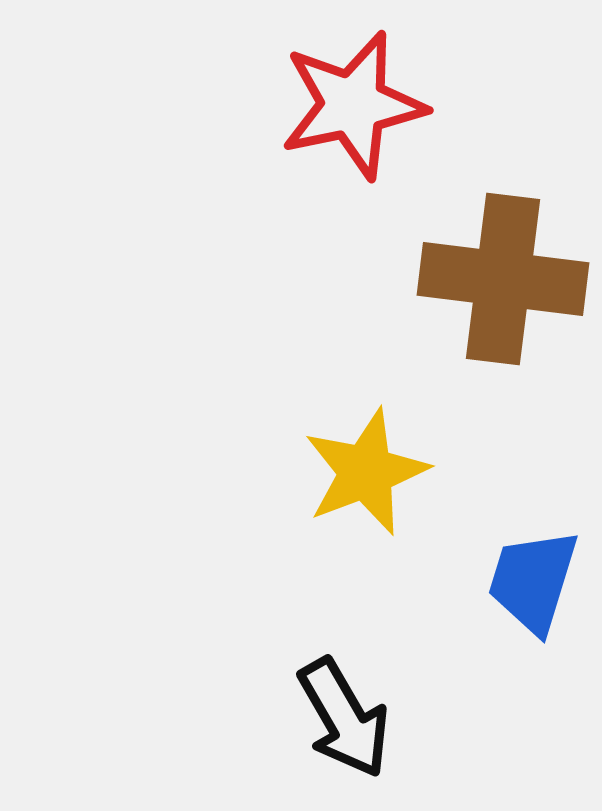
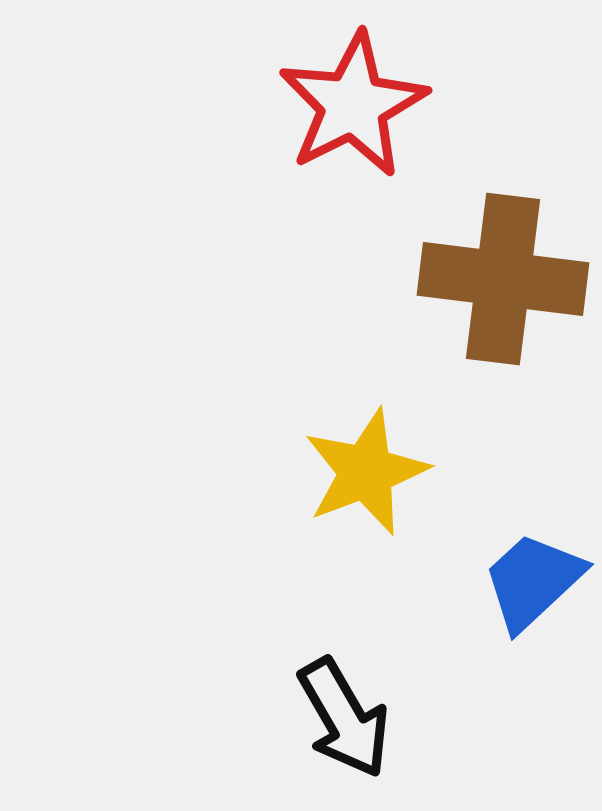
red star: rotated 15 degrees counterclockwise
blue trapezoid: rotated 30 degrees clockwise
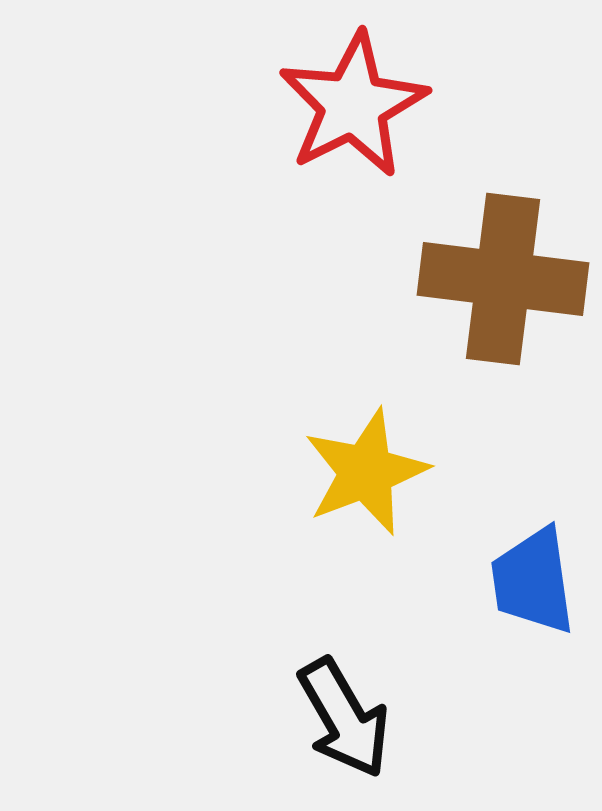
blue trapezoid: rotated 55 degrees counterclockwise
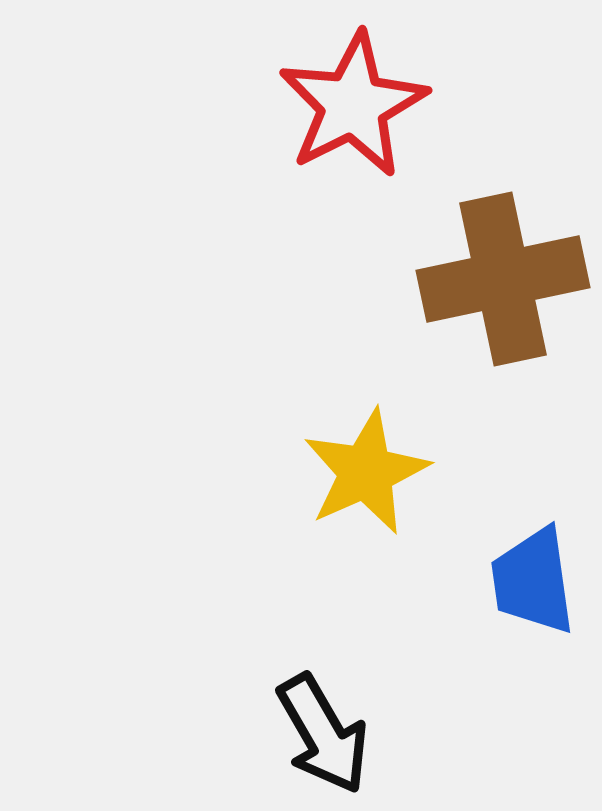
brown cross: rotated 19 degrees counterclockwise
yellow star: rotated 3 degrees counterclockwise
black arrow: moved 21 px left, 16 px down
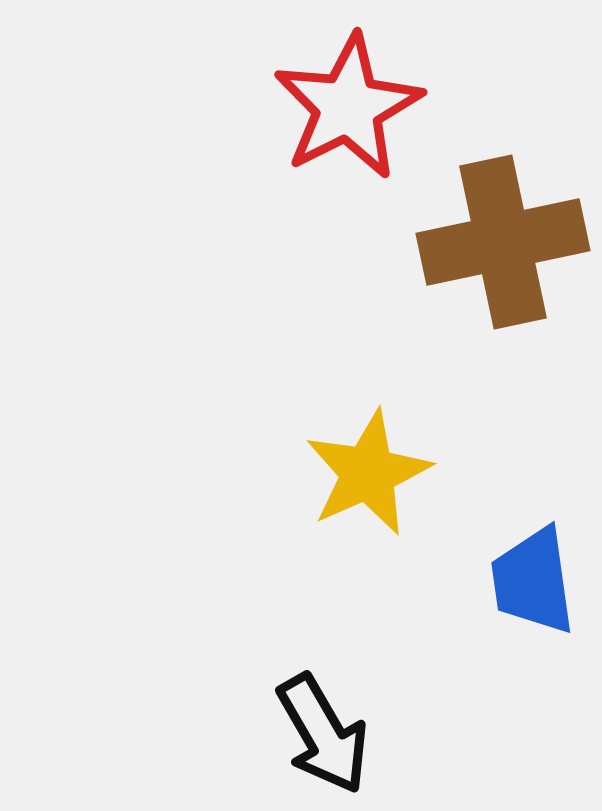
red star: moved 5 px left, 2 px down
brown cross: moved 37 px up
yellow star: moved 2 px right, 1 px down
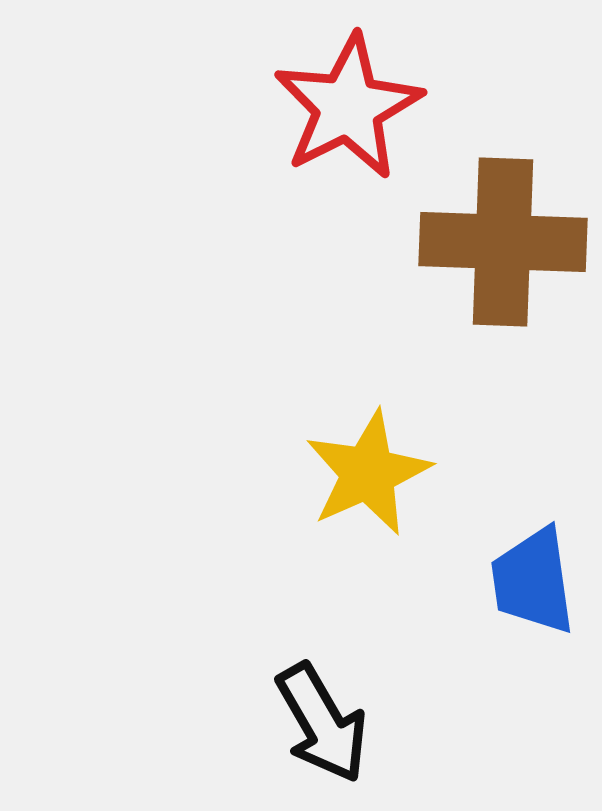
brown cross: rotated 14 degrees clockwise
black arrow: moved 1 px left, 11 px up
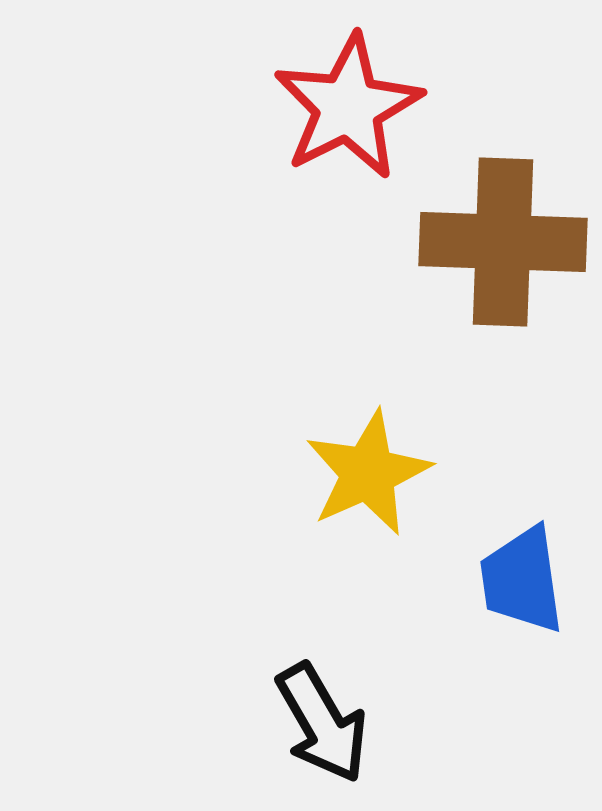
blue trapezoid: moved 11 px left, 1 px up
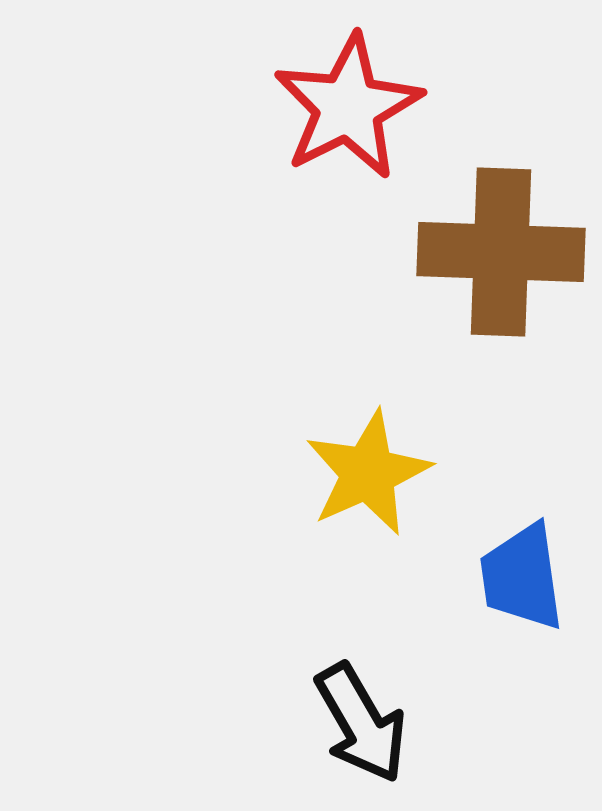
brown cross: moved 2 px left, 10 px down
blue trapezoid: moved 3 px up
black arrow: moved 39 px right
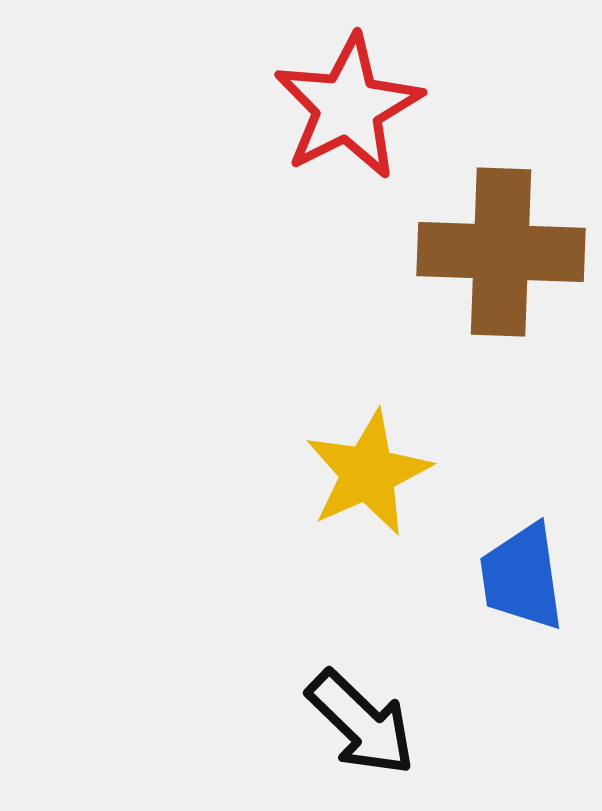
black arrow: rotated 16 degrees counterclockwise
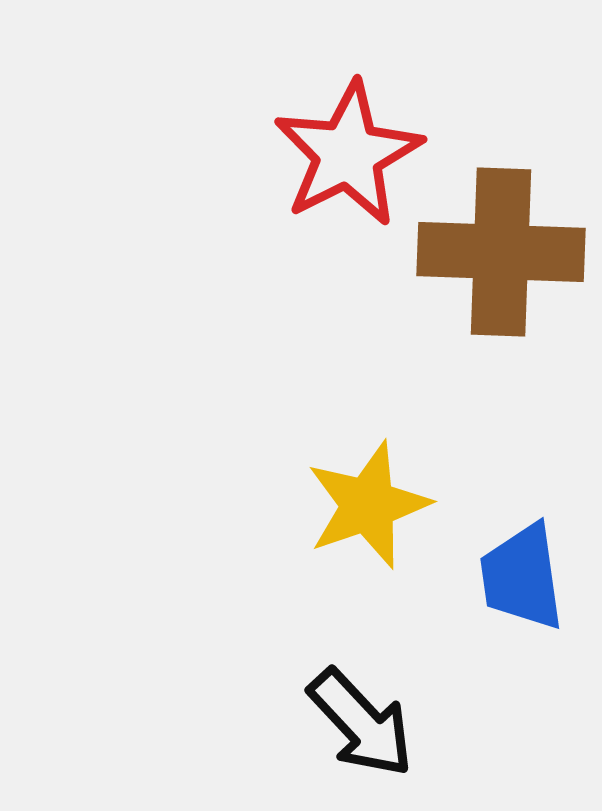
red star: moved 47 px down
yellow star: moved 32 px down; rotated 5 degrees clockwise
black arrow: rotated 3 degrees clockwise
